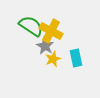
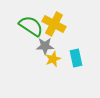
yellow cross: moved 3 px right, 7 px up
gray star: rotated 30 degrees counterclockwise
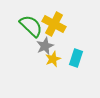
green semicircle: rotated 10 degrees clockwise
gray star: rotated 24 degrees counterclockwise
cyan rectangle: rotated 30 degrees clockwise
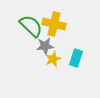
yellow cross: rotated 15 degrees counterclockwise
gray star: rotated 18 degrees clockwise
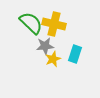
green semicircle: moved 3 px up
cyan rectangle: moved 1 px left, 4 px up
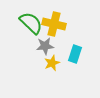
yellow star: moved 1 px left, 4 px down
